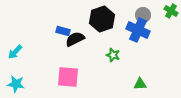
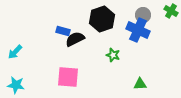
cyan star: moved 1 px down
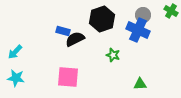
cyan star: moved 7 px up
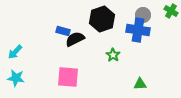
blue cross: rotated 15 degrees counterclockwise
green star: rotated 16 degrees clockwise
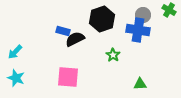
green cross: moved 2 px left, 1 px up
cyan star: rotated 12 degrees clockwise
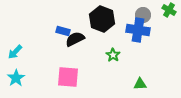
black hexagon: rotated 20 degrees counterclockwise
cyan star: rotated 18 degrees clockwise
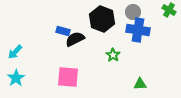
gray circle: moved 10 px left, 3 px up
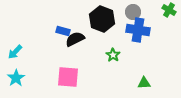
green triangle: moved 4 px right, 1 px up
